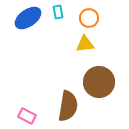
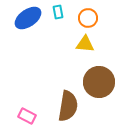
orange circle: moved 1 px left
yellow triangle: rotated 12 degrees clockwise
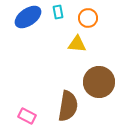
blue ellipse: moved 1 px up
yellow triangle: moved 8 px left
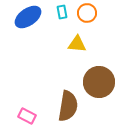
cyan rectangle: moved 4 px right
orange circle: moved 1 px left, 5 px up
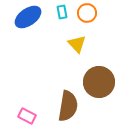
yellow triangle: rotated 42 degrees clockwise
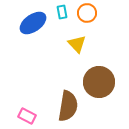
blue ellipse: moved 5 px right, 6 px down
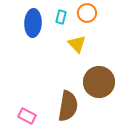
cyan rectangle: moved 1 px left, 5 px down; rotated 24 degrees clockwise
blue ellipse: rotated 52 degrees counterclockwise
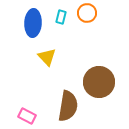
yellow triangle: moved 30 px left, 13 px down
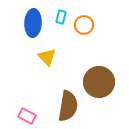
orange circle: moved 3 px left, 12 px down
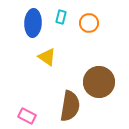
orange circle: moved 5 px right, 2 px up
yellow triangle: rotated 12 degrees counterclockwise
brown semicircle: moved 2 px right
